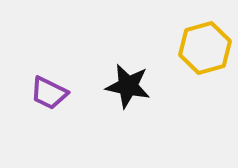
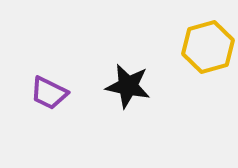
yellow hexagon: moved 3 px right, 1 px up
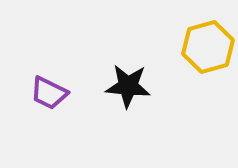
black star: rotated 6 degrees counterclockwise
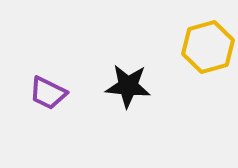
purple trapezoid: moved 1 px left
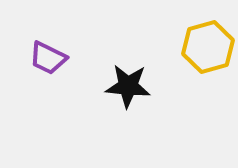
purple trapezoid: moved 35 px up
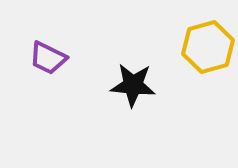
black star: moved 5 px right, 1 px up
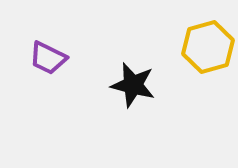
black star: rotated 9 degrees clockwise
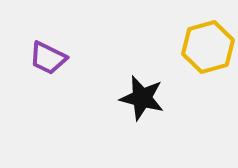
black star: moved 9 px right, 13 px down
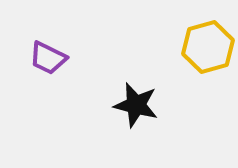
black star: moved 6 px left, 7 px down
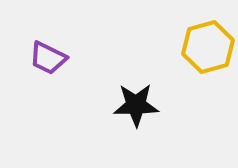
black star: rotated 15 degrees counterclockwise
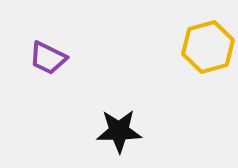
black star: moved 17 px left, 26 px down
